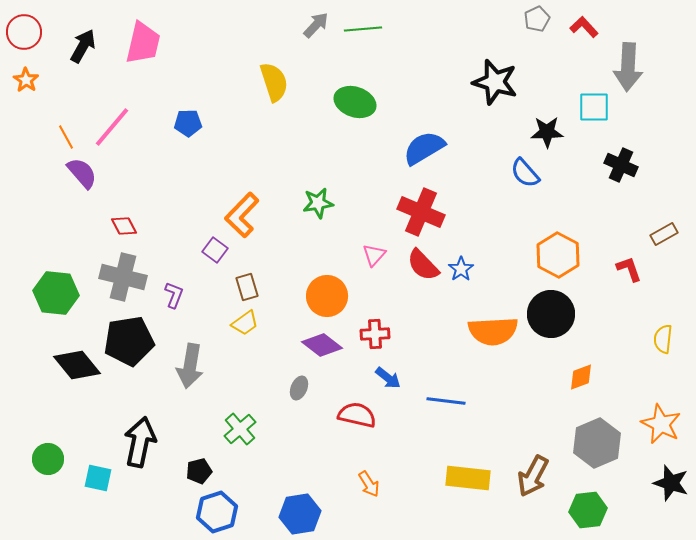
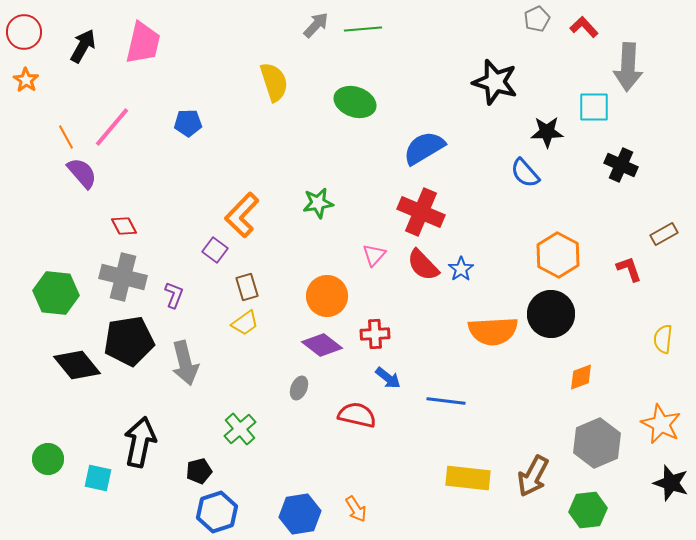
gray arrow at (190, 366): moved 5 px left, 3 px up; rotated 24 degrees counterclockwise
orange arrow at (369, 484): moved 13 px left, 25 px down
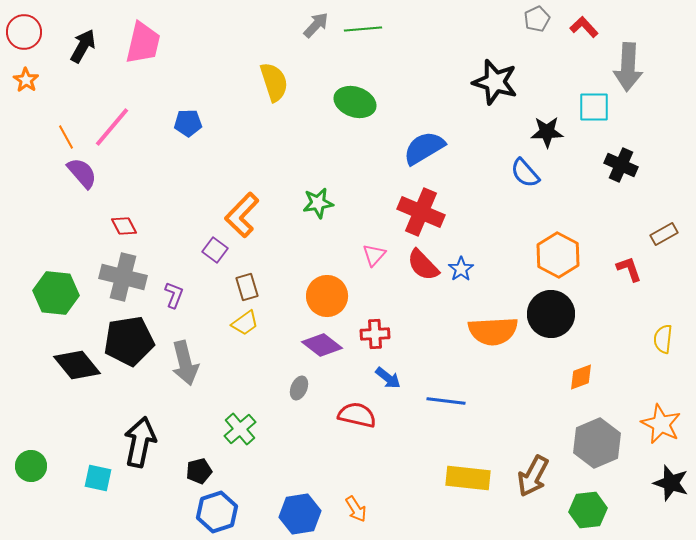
green circle at (48, 459): moved 17 px left, 7 px down
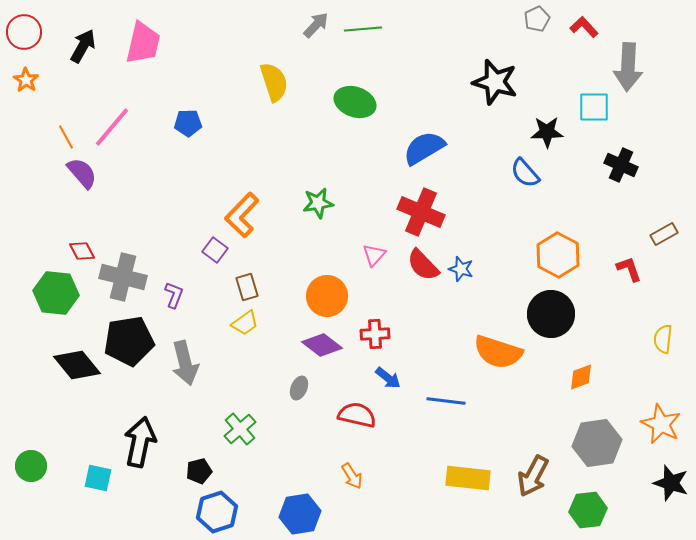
red diamond at (124, 226): moved 42 px left, 25 px down
blue star at (461, 269): rotated 20 degrees counterclockwise
orange semicircle at (493, 331): moved 5 px right, 21 px down; rotated 21 degrees clockwise
gray hexagon at (597, 443): rotated 15 degrees clockwise
orange arrow at (356, 509): moved 4 px left, 33 px up
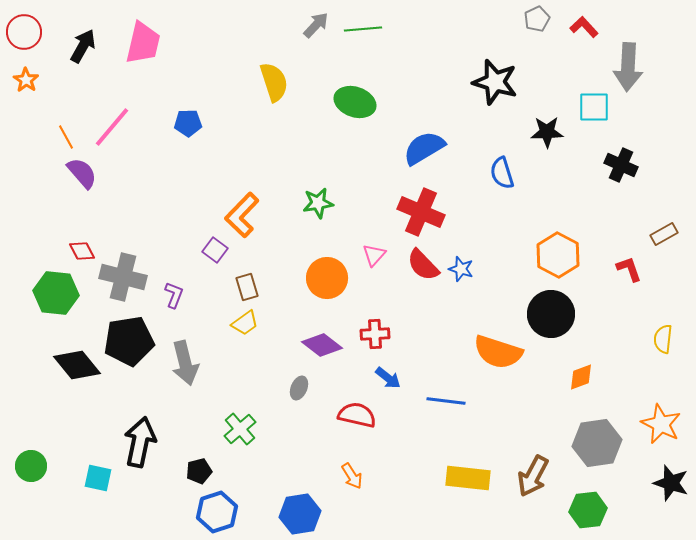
blue semicircle at (525, 173): moved 23 px left; rotated 24 degrees clockwise
orange circle at (327, 296): moved 18 px up
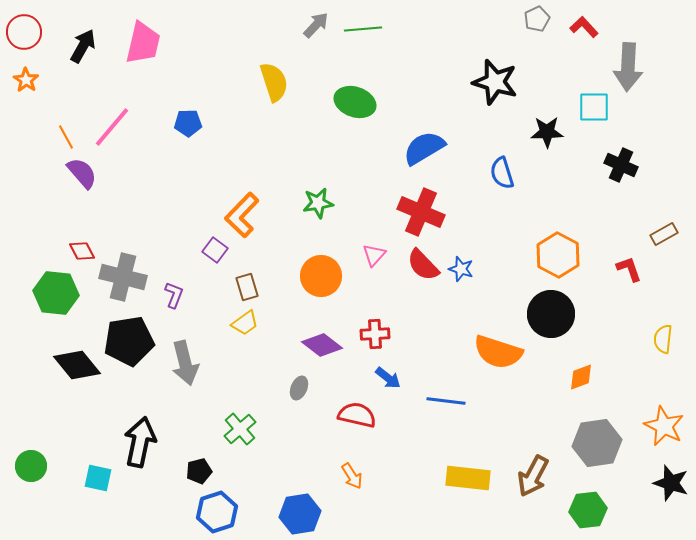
orange circle at (327, 278): moved 6 px left, 2 px up
orange star at (661, 424): moved 3 px right, 2 px down
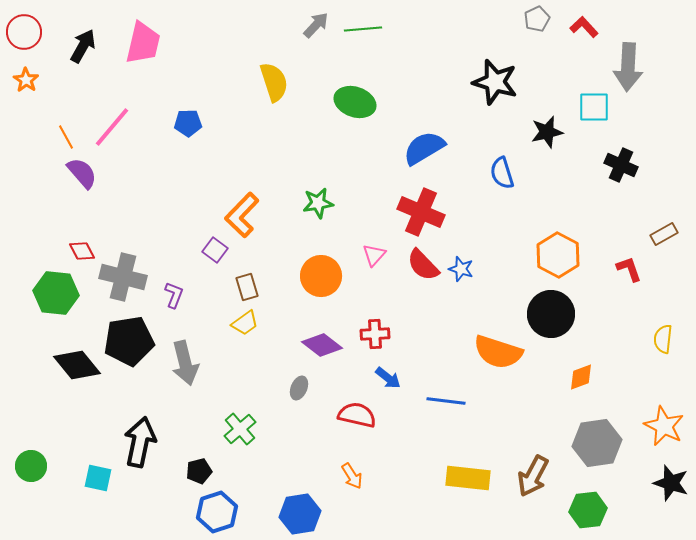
black star at (547, 132): rotated 12 degrees counterclockwise
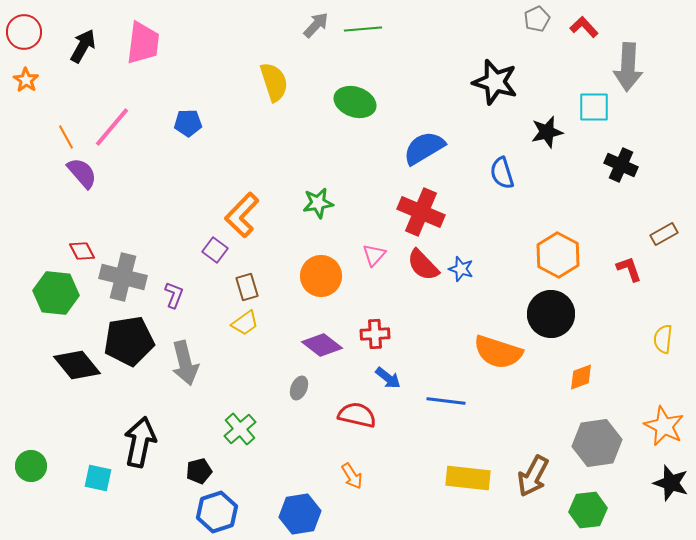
pink trapezoid at (143, 43): rotated 6 degrees counterclockwise
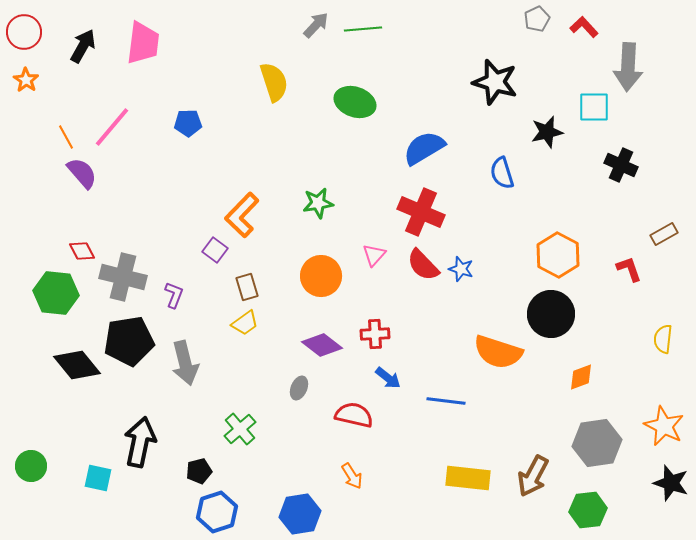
red semicircle at (357, 415): moved 3 px left
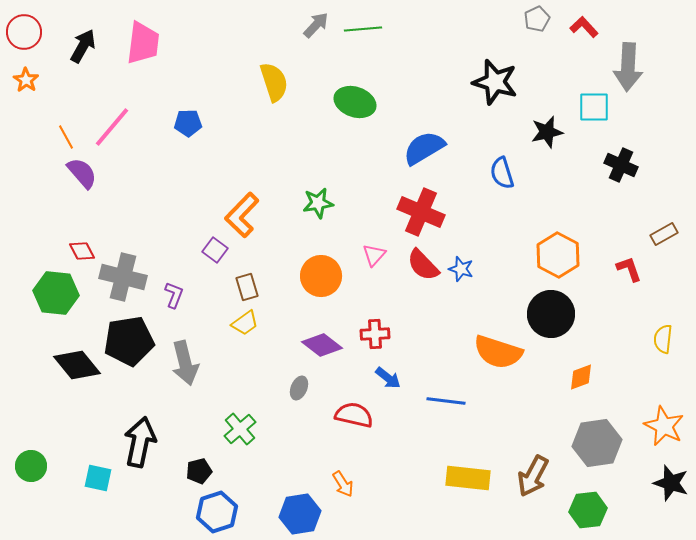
orange arrow at (352, 476): moved 9 px left, 8 px down
